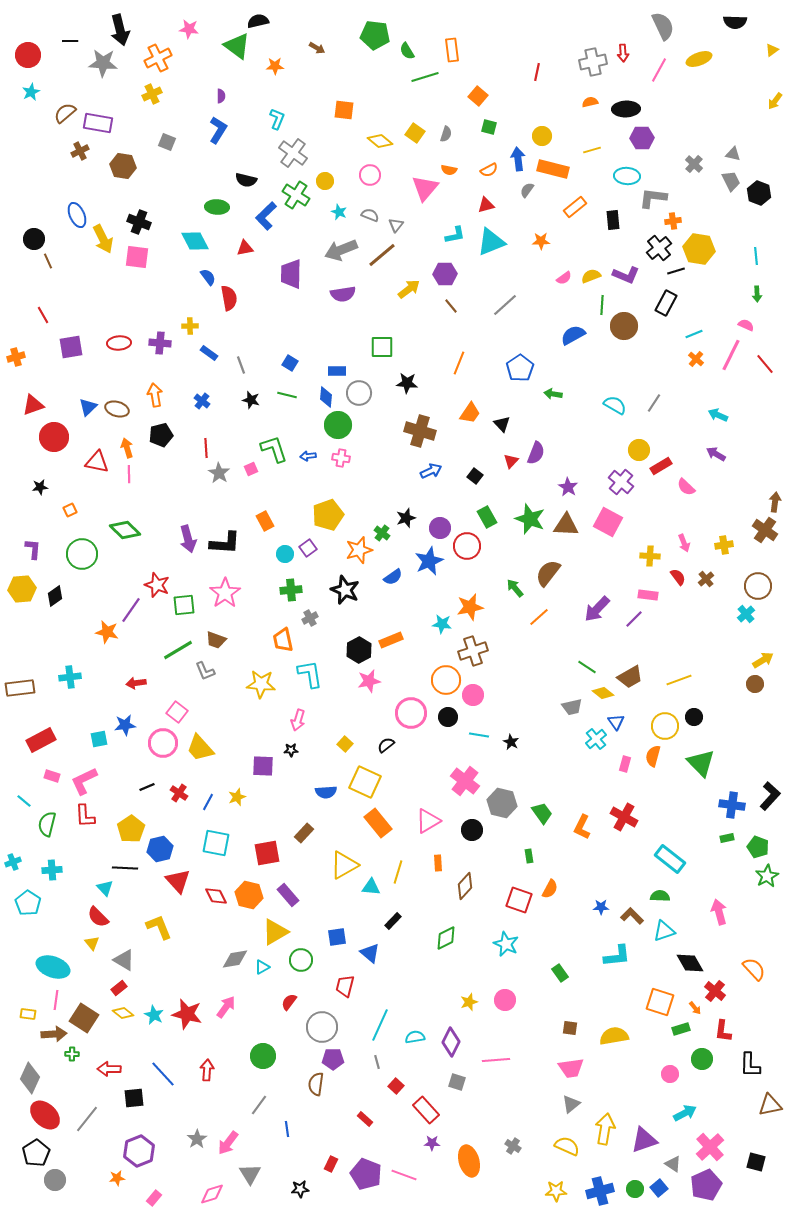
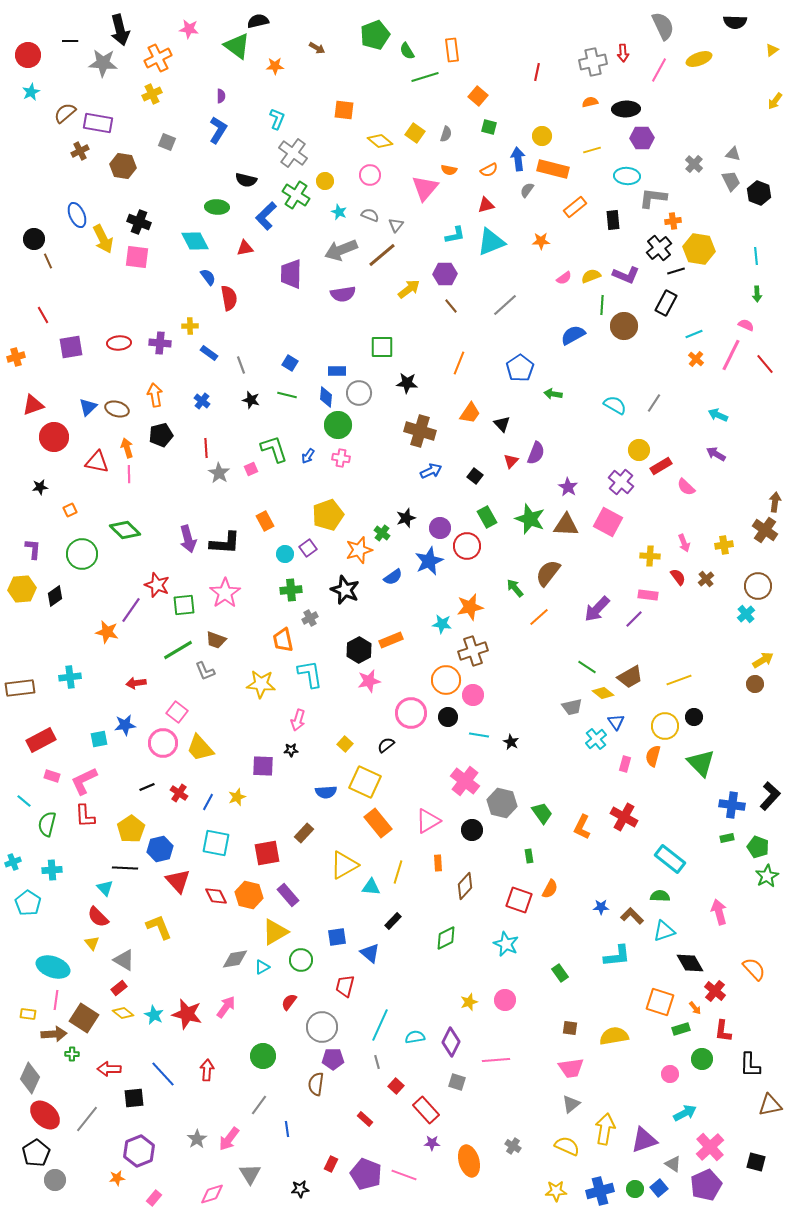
green pentagon at (375, 35): rotated 28 degrees counterclockwise
blue arrow at (308, 456): rotated 49 degrees counterclockwise
pink arrow at (228, 1143): moved 1 px right, 4 px up
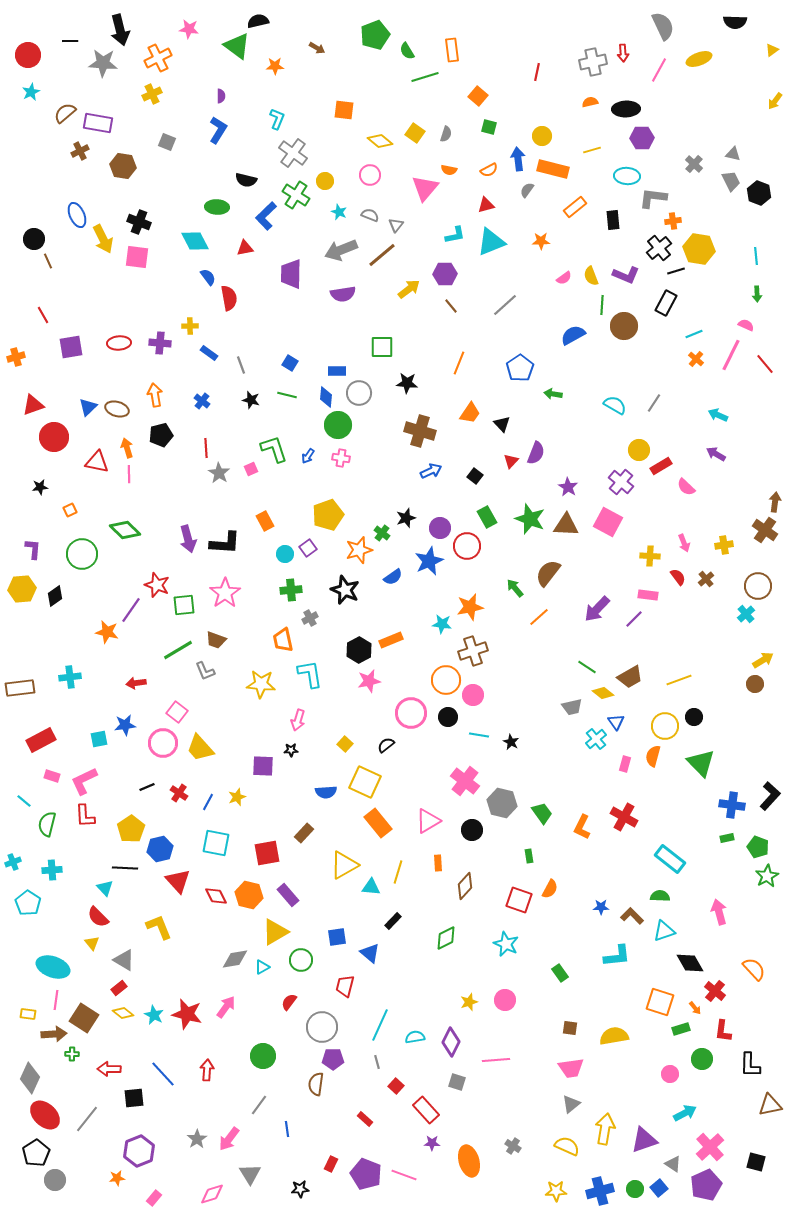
yellow semicircle at (591, 276): rotated 90 degrees counterclockwise
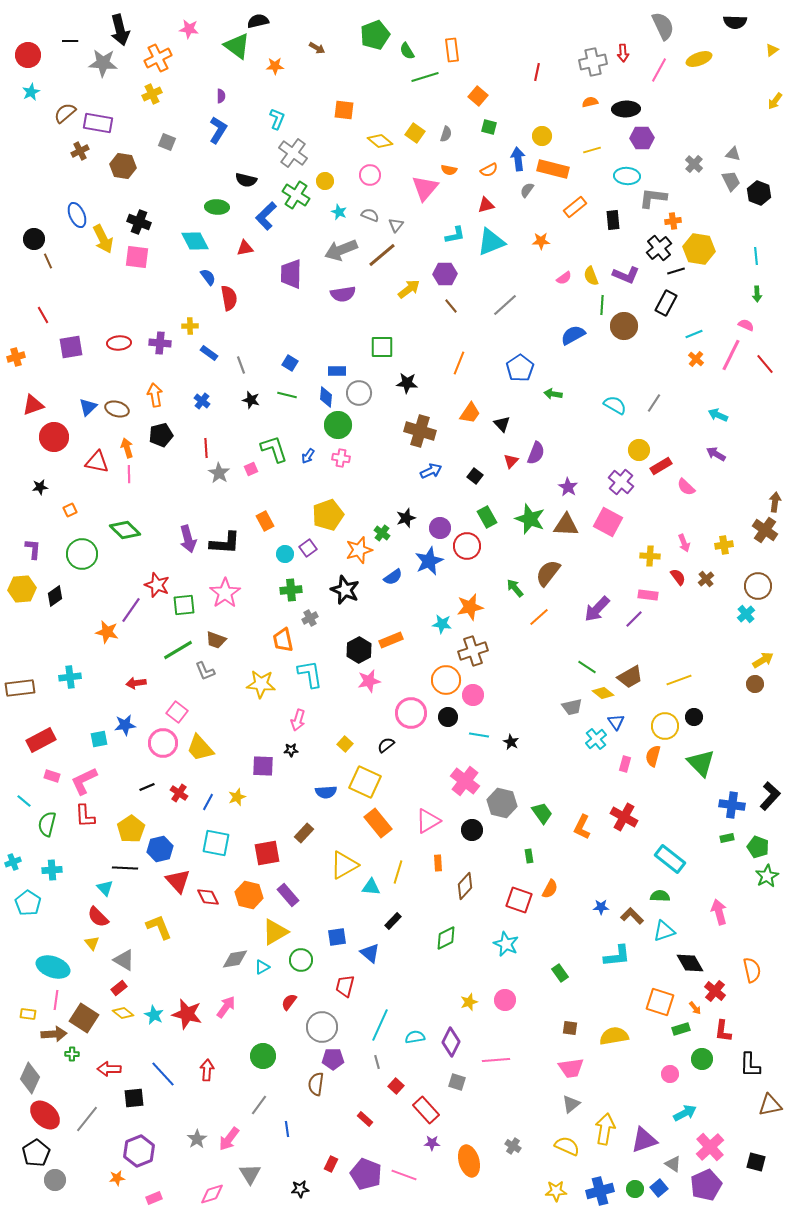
red diamond at (216, 896): moved 8 px left, 1 px down
orange semicircle at (754, 969): moved 2 px left, 1 px down; rotated 30 degrees clockwise
pink rectangle at (154, 1198): rotated 28 degrees clockwise
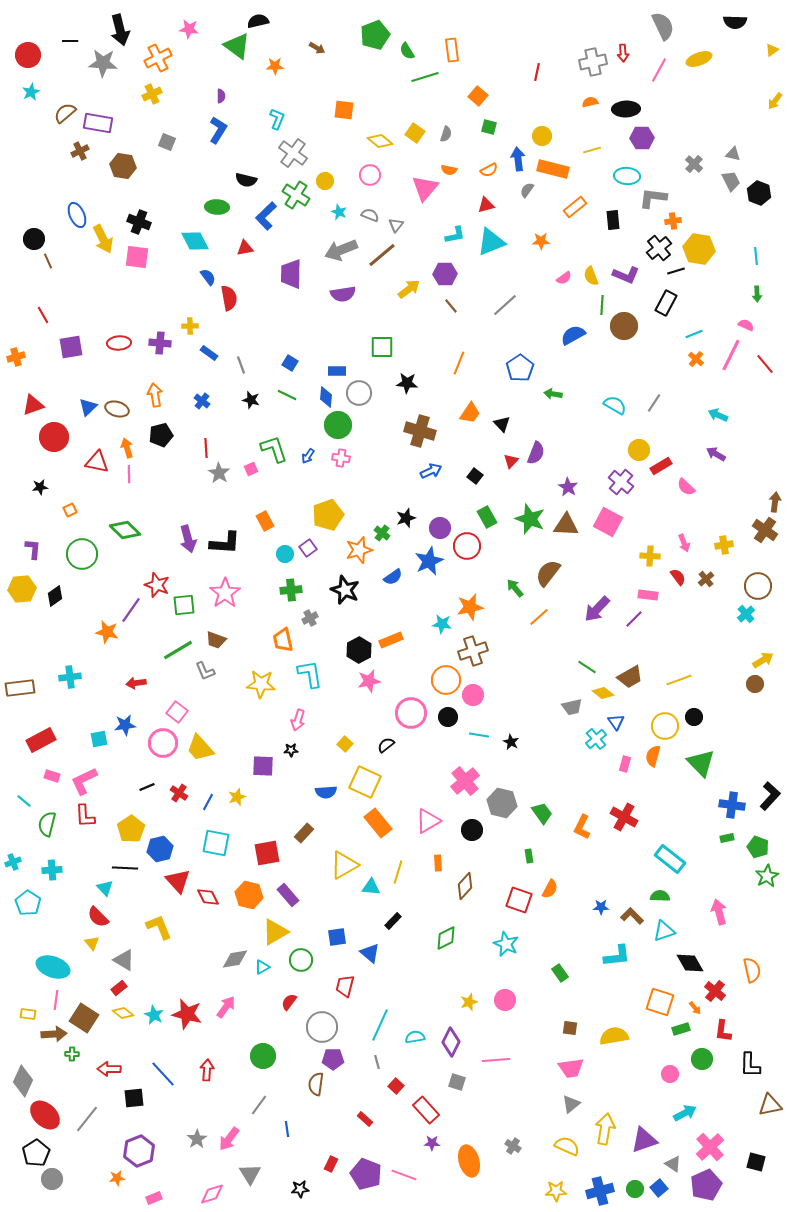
green line at (287, 395): rotated 12 degrees clockwise
pink cross at (465, 781): rotated 12 degrees clockwise
gray diamond at (30, 1078): moved 7 px left, 3 px down
gray circle at (55, 1180): moved 3 px left, 1 px up
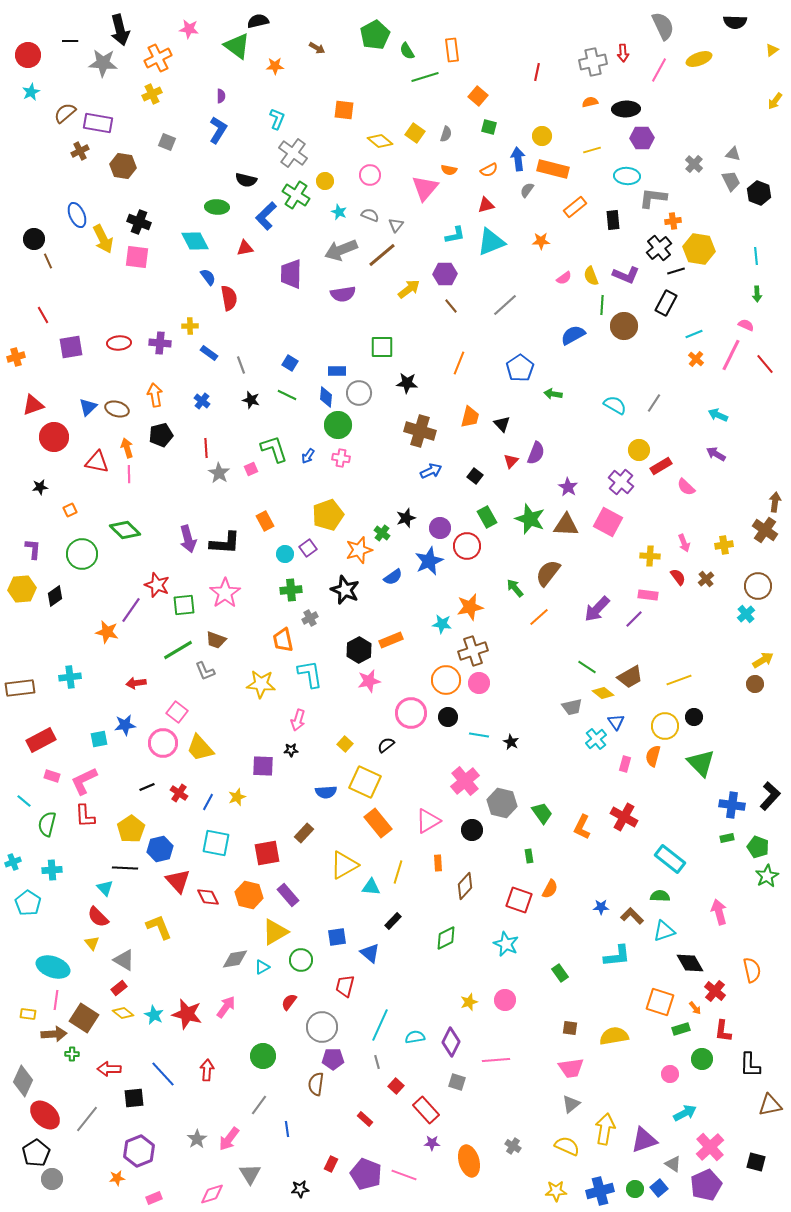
green pentagon at (375, 35): rotated 8 degrees counterclockwise
orange trapezoid at (470, 413): moved 4 px down; rotated 20 degrees counterclockwise
pink circle at (473, 695): moved 6 px right, 12 px up
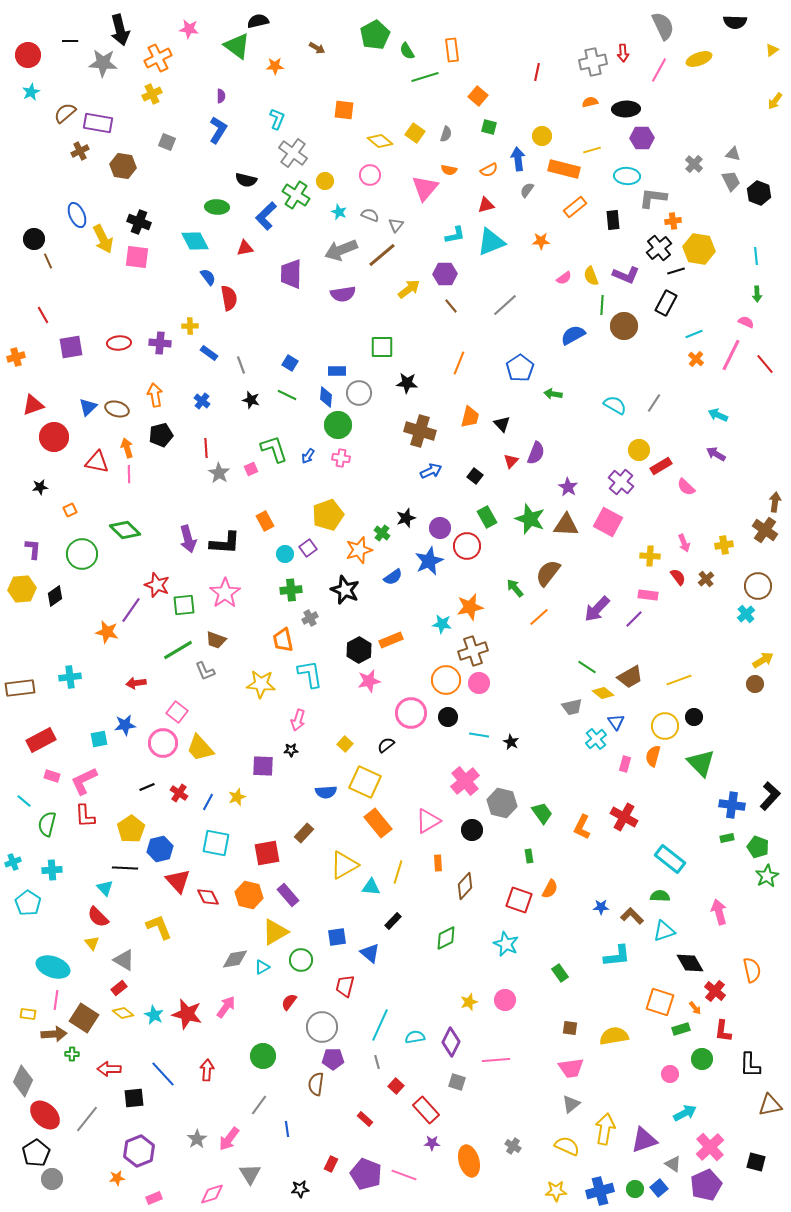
orange rectangle at (553, 169): moved 11 px right
pink semicircle at (746, 325): moved 3 px up
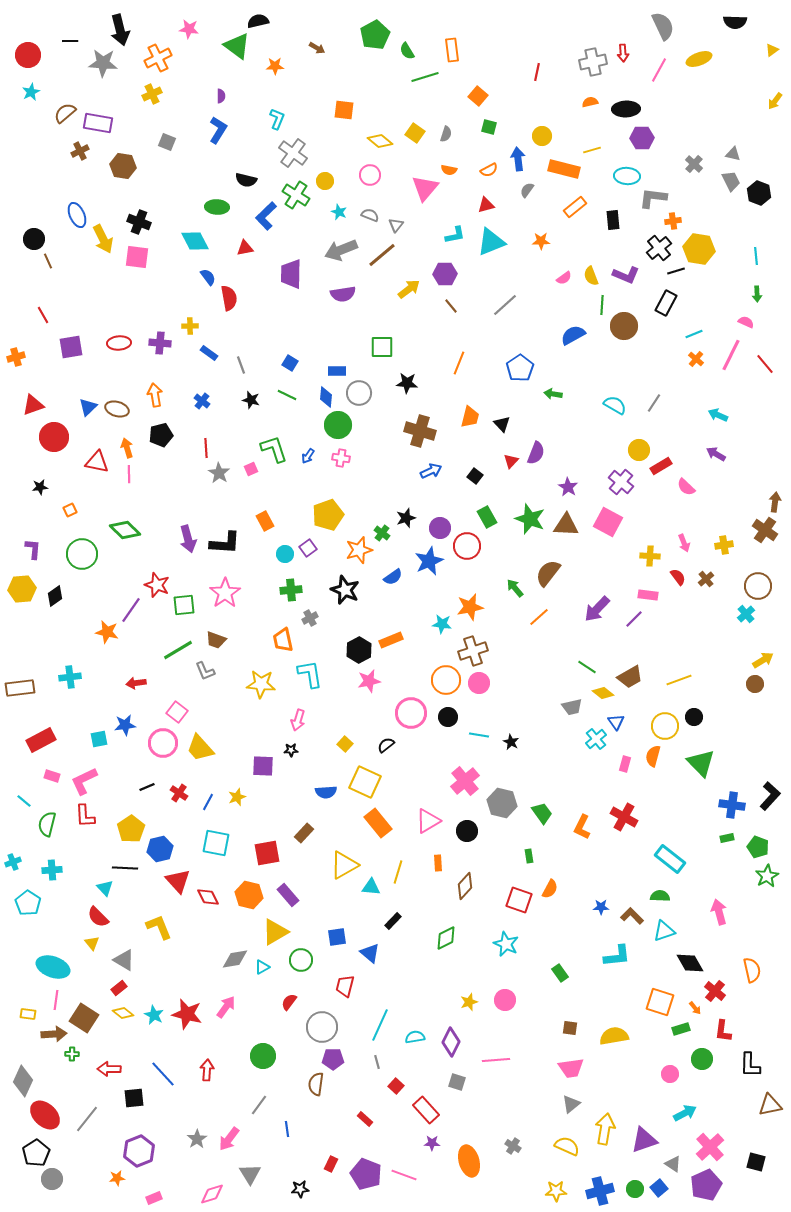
black circle at (472, 830): moved 5 px left, 1 px down
